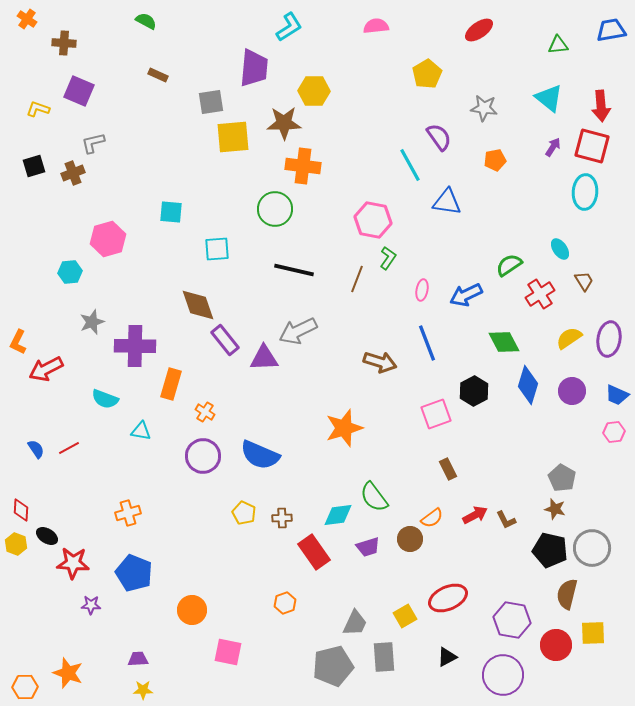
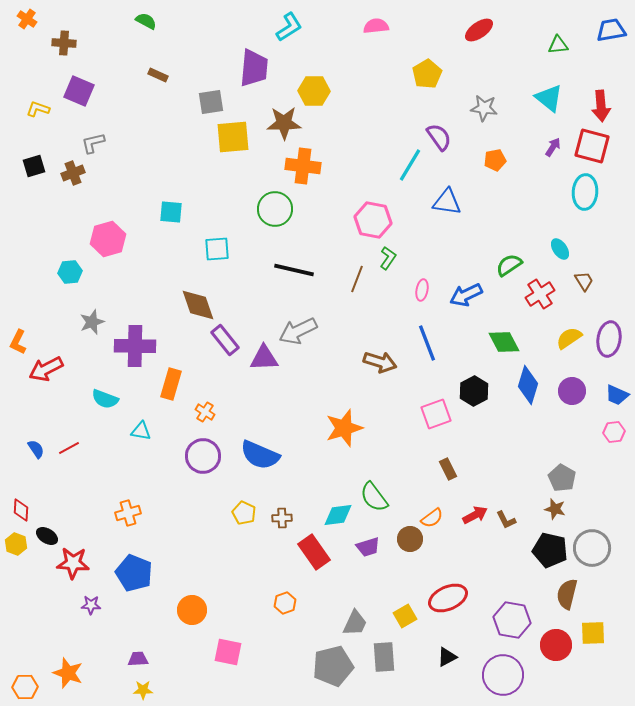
cyan line at (410, 165): rotated 60 degrees clockwise
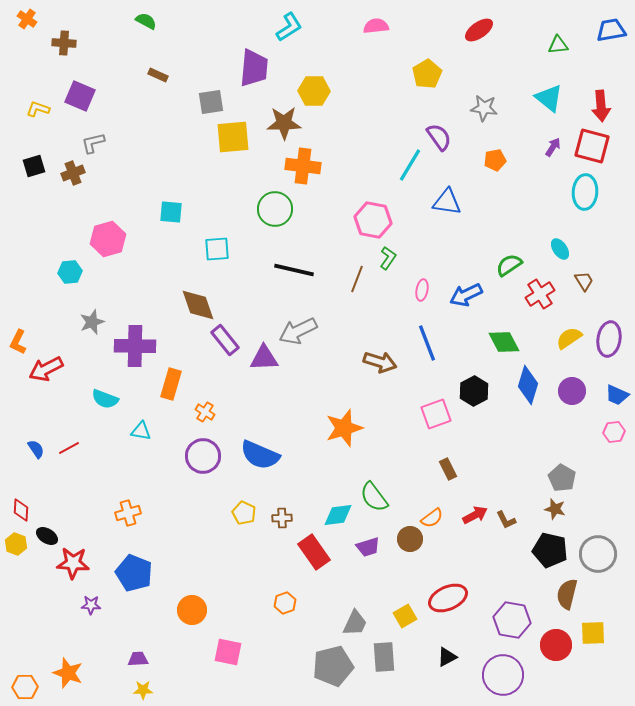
purple square at (79, 91): moved 1 px right, 5 px down
gray circle at (592, 548): moved 6 px right, 6 px down
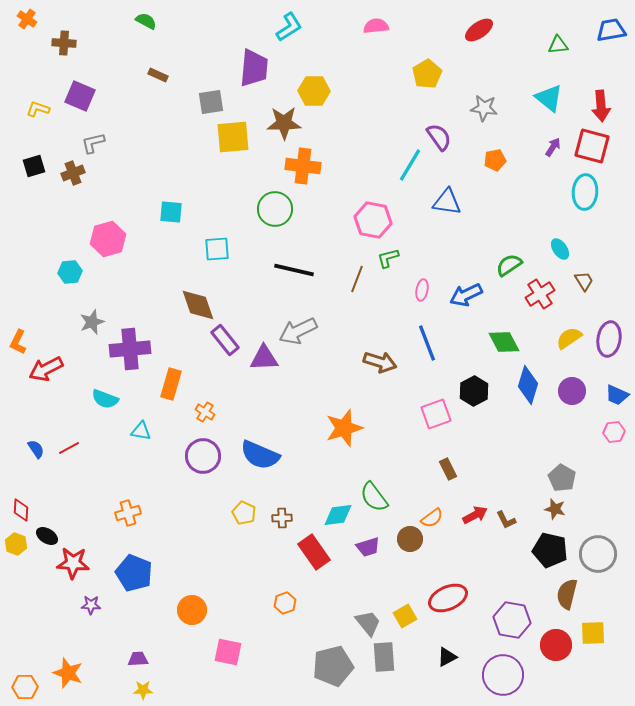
green L-shape at (388, 258): rotated 140 degrees counterclockwise
purple cross at (135, 346): moved 5 px left, 3 px down; rotated 6 degrees counterclockwise
gray trapezoid at (355, 623): moved 13 px right; rotated 64 degrees counterclockwise
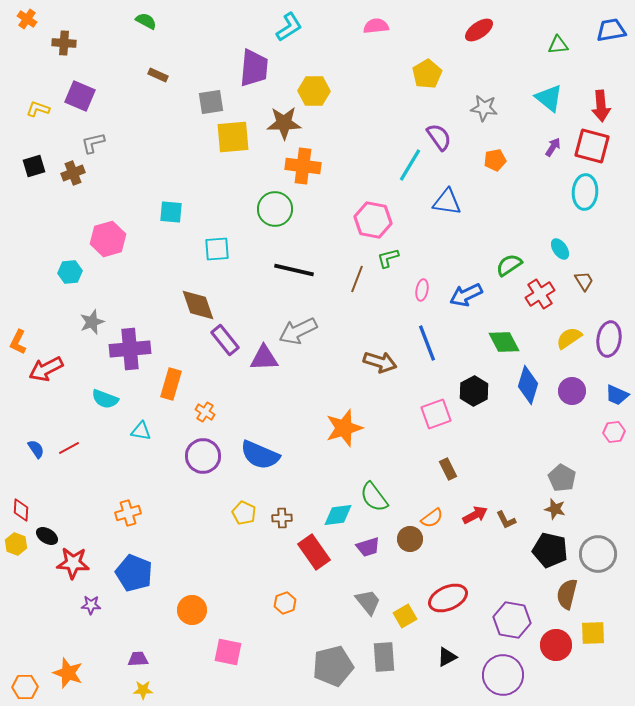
gray trapezoid at (368, 623): moved 21 px up
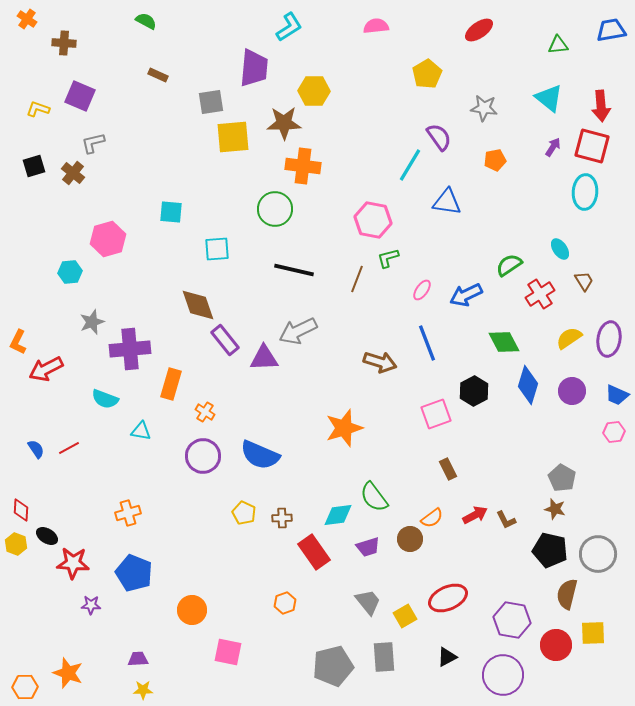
brown cross at (73, 173): rotated 30 degrees counterclockwise
pink ellipse at (422, 290): rotated 25 degrees clockwise
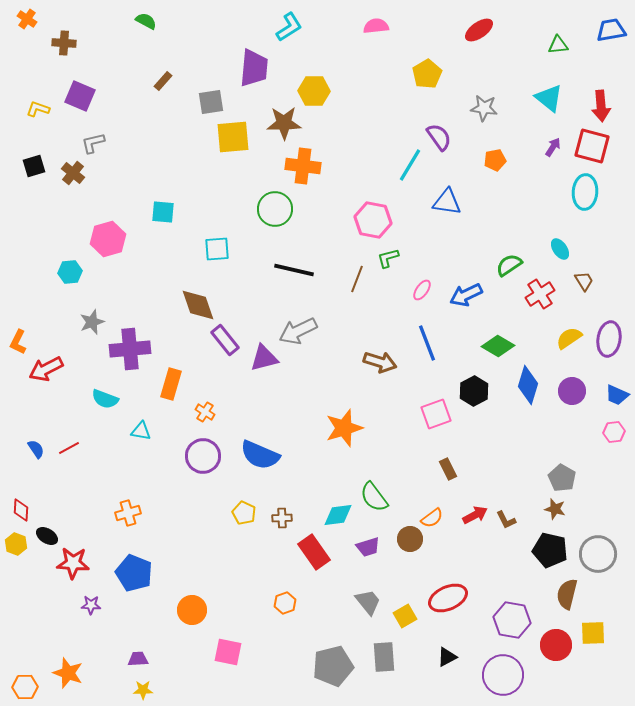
brown rectangle at (158, 75): moved 5 px right, 6 px down; rotated 72 degrees counterclockwise
cyan square at (171, 212): moved 8 px left
green diamond at (504, 342): moved 6 px left, 4 px down; rotated 32 degrees counterclockwise
purple triangle at (264, 358): rotated 12 degrees counterclockwise
